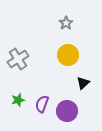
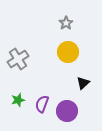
yellow circle: moved 3 px up
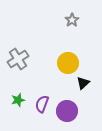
gray star: moved 6 px right, 3 px up
yellow circle: moved 11 px down
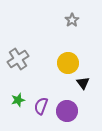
black triangle: rotated 24 degrees counterclockwise
purple semicircle: moved 1 px left, 2 px down
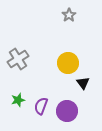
gray star: moved 3 px left, 5 px up
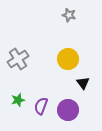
gray star: rotated 24 degrees counterclockwise
yellow circle: moved 4 px up
purple circle: moved 1 px right, 1 px up
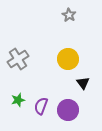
gray star: rotated 16 degrees clockwise
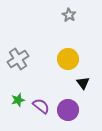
purple semicircle: rotated 108 degrees clockwise
